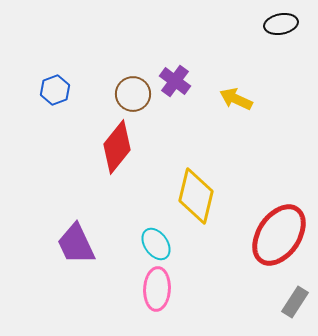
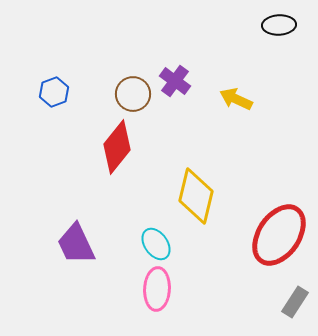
black ellipse: moved 2 px left, 1 px down; rotated 8 degrees clockwise
blue hexagon: moved 1 px left, 2 px down
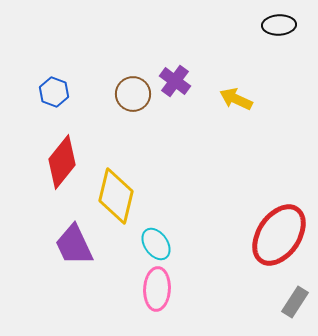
blue hexagon: rotated 20 degrees counterclockwise
red diamond: moved 55 px left, 15 px down
yellow diamond: moved 80 px left
purple trapezoid: moved 2 px left, 1 px down
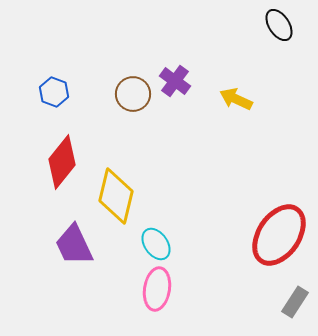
black ellipse: rotated 60 degrees clockwise
pink ellipse: rotated 6 degrees clockwise
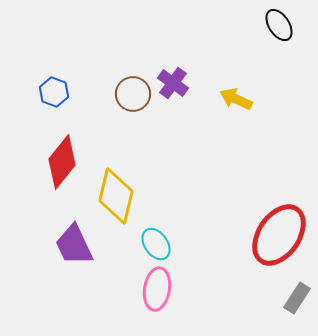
purple cross: moved 2 px left, 2 px down
gray rectangle: moved 2 px right, 4 px up
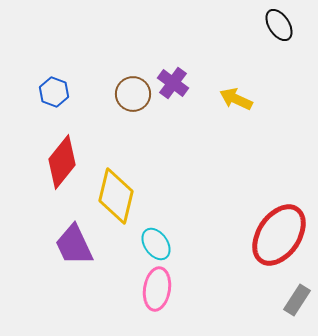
gray rectangle: moved 2 px down
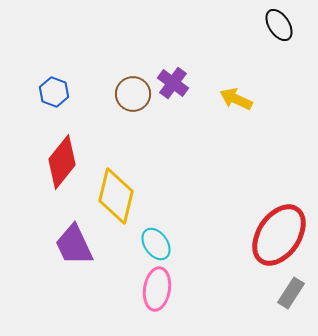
gray rectangle: moved 6 px left, 7 px up
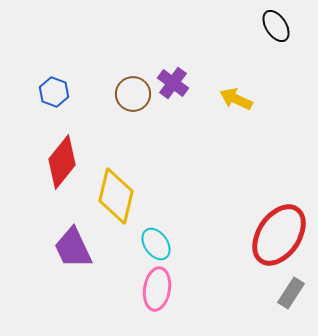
black ellipse: moved 3 px left, 1 px down
purple trapezoid: moved 1 px left, 3 px down
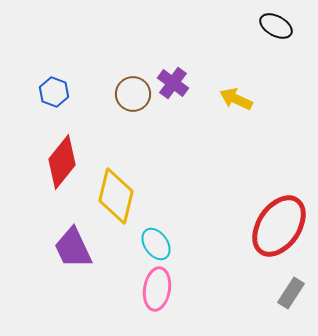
black ellipse: rotated 28 degrees counterclockwise
red ellipse: moved 9 px up
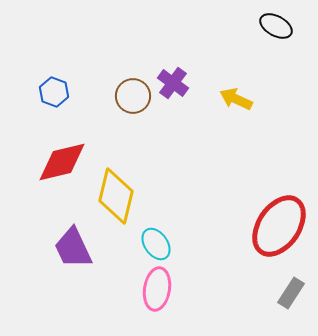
brown circle: moved 2 px down
red diamond: rotated 38 degrees clockwise
